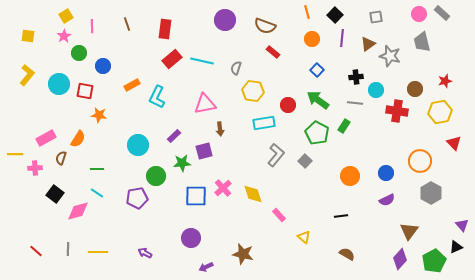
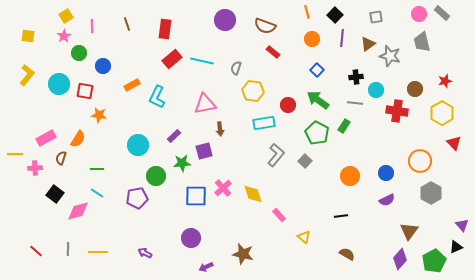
yellow hexagon at (440, 112): moved 2 px right, 1 px down; rotated 20 degrees counterclockwise
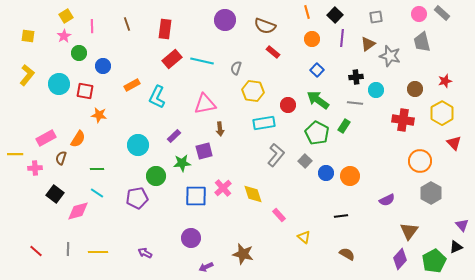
red cross at (397, 111): moved 6 px right, 9 px down
blue circle at (386, 173): moved 60 px left
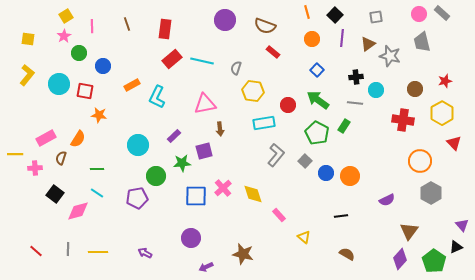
yellow square at (28, 36): moved 3 px down
green pentagon at (434, 261): rotated 10 degrees counterclockwise
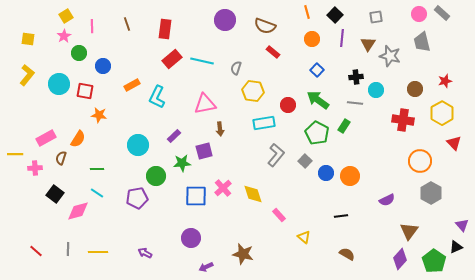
brown triangle at (368, 44): rotated 21 degrees counterclockwise
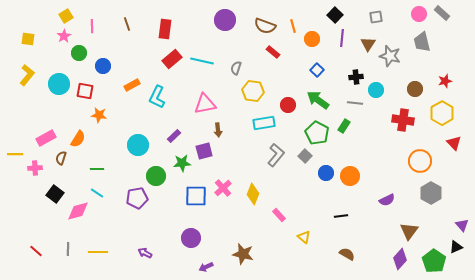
orange line at (307, 12): moved 14 px left, 14 px down
brown arrow at (220, 129): moved 2 px left, 1 px down
gray square at (305, 161): moved 5 px up
yellow diamond at (253, 194): rotated 40 degrees clockwise
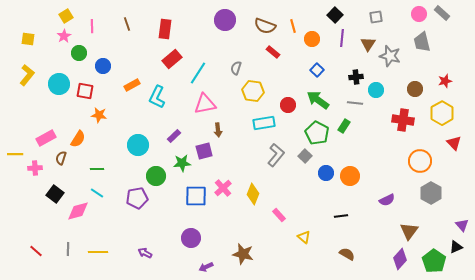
cyan line at (202, 61): moved 4 px left, 12 px down; rotated 70 degrees counterclockwise
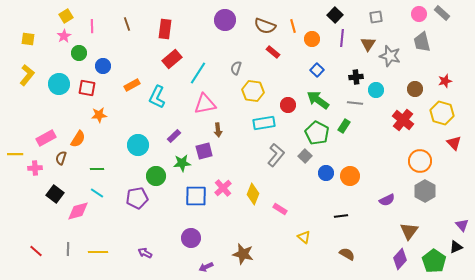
red square at (85, 91): moved 2 px right, 3 px up
yellow hexagon at (442, 113): rotated 15 degrees counterclockwise
orange star at (99, 115): rotated 14 degrees counterclockwise
red cross at (403, 120): rotated 30 degrees clockwise
gray hexagon at (431, 193): moved 6 px left, 2 px up
pink rectangle at (279, 215): moved 1 px right, 6 px up; rotated 16 degrees counterclockwise
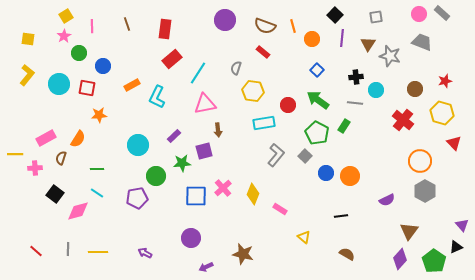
gray trapezoid at (422, 42): rotated 125 degrees clockwise
red rectangle at (273, 52): moved 10 px left
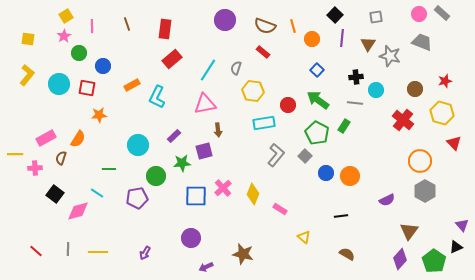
cyan line at (198, 73): moved 10 px right, 3 px up
green line at (97, 169): moved 12 px right
purple arrow at (145, 253): rotated 88 degrees counterclockwise
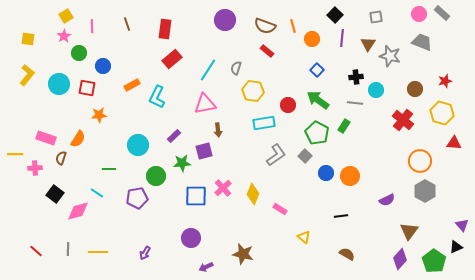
red rectangle at (263, 52): moved 4 px right, 1 px up
pink rectangle at (46, 138): rotated 48 degrees clockwise
red triangle at (454, 143): rotated 42 degrees counterclockwise
gray L-shape at (276, 155): rotated 15 degrees clockwise
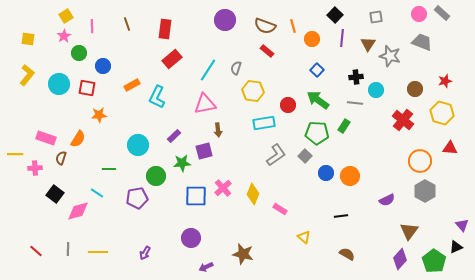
green pentagon at (317, 133): rotated 25 degrees counterclockwise
red triangle at (454, 143): moved 4 px left, 5 px down
